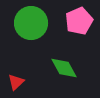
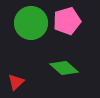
pink pentagon: moved 12 px left; rotated 8 degrees clockwise
green diamond: rotated 20 degrees counterclockwise
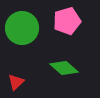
green circle: moved 9 px left, 5 px down
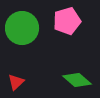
green diamond: moved 13 px right, 12 px down
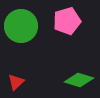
green circle: moved 1 px left, 2 px up
green diamond: moved 2 px right; rotated 24 degrees counterclockwise
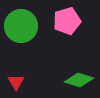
red triangle: rotated 18 degrees counterclockwise
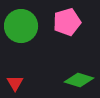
pink pentagon: moved 1 px down
red triangle: moved 1 px left, 1 px down
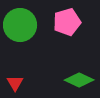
green circle: moved 1 px left, 1 px up
green diamond: rotated 8 degrees clockwise
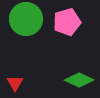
green circle: moved 6 px right, 6 px up
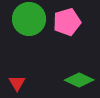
green circle: moved 3 px right
red triangle: moved 2 px right
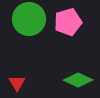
pink pentagon: moved 1 px right
green diamond: moved 1 px left
